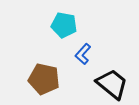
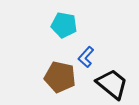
blue L-shape: moved 3 px right, 3 px down
brown pentagon: moved 16 px right, 2 px up
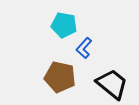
blue L-shape: moved 2 px left, 9 px up
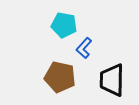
black trapezoid: moved 4 px up; rotated 128 degrees counterclockwise
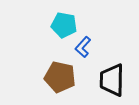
blue L-shape: moved 1 px left, 1 px up
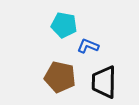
blue L-shape: moved 5 px right, 1 px up; rotated 70 degrees clockwise
black trapezoid: moved 8 px left, 2 px down
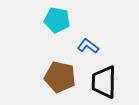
cyan pentagon: moved 7 px left, 5 px up
blue L-shape: rotated 15 degrees clockwise
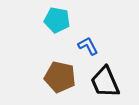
blue L-shape: rotated 25 degrees clockwise
black trapezoid: moved 1 px right; rotated 24 degrees counterclockwise
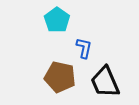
cyan pentagon: rotated 25 degrees clockwise
blue L-shape: moved 4 px left, 2 px down; rotated 40 degrees clockwise
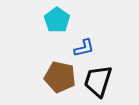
blue L-shape: rotated 65 degrees clockwise
black trapezoid: moved 7 px left, 1 px up; rotated 40 degrees clockwise
